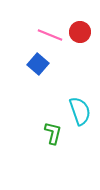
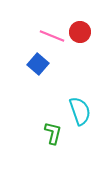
pink line: moved 2 px right, 1 px down
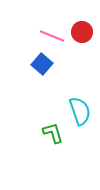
red circle: moved 2 px right
blue square: moved 4 px right
green L-shape: rotated 30 degrees counterclockwise
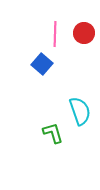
red circle: moved 2 px right, 1 px down
pink line: moved 3 px right, 2 px up; rotated 70 degrees clockwise
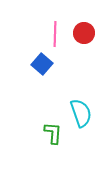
cyan semicircle: moved 1 px right, 2 px down
green L-shape: rotated 20 degrees clockwise
